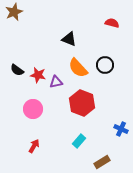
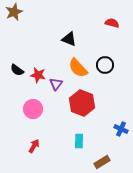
purple triangle: moved 2 px down; rotated 40 degrees counterclockwise
cyan rectangle: rotated 40 degrees counterclockwise
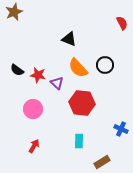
red semicircle: moved 10 px right; rotated 48 degrees clockwise
purple triangle: moved 1 px right, 1 px up; rotated 24 degrees counterclockwise
red hexagon: rotated 15 degrees counterclockwise
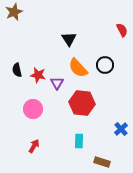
red semicircle: moved 7 px down
black triangle: rotated 35 degrees clockwise
black semicircle: rotated 40 degrees clockwise
purple triangle: rotated 16 degrees clockwise
blue cross: rotated 24 degrees clockwise
brown rectangle: rotated 49 degrees clockwise
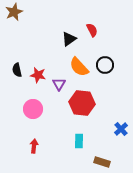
red semicircle: moved 30 px left
black triangle: rotated 28 degrees clockwise
orange semicircle: moved 1 px right, 1 px up
purple triangle: moved 2 px right, 1 px down
red arrow: rotated 24 degrees counterclockwise
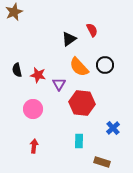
blue cross: moved 8 px left, 1 px up
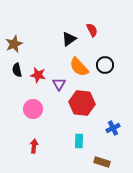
brown star: moved 32 px down
blue cross: rotated 16 degrees clockwise
